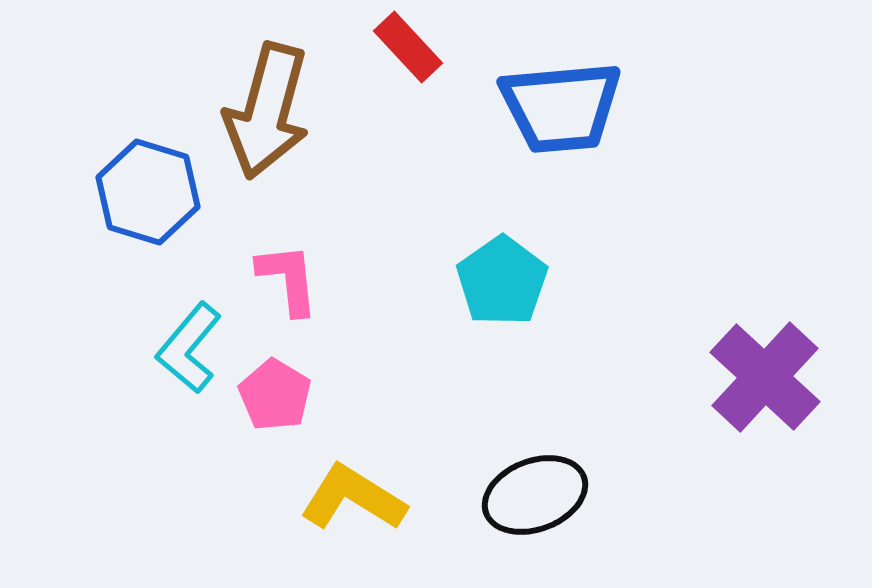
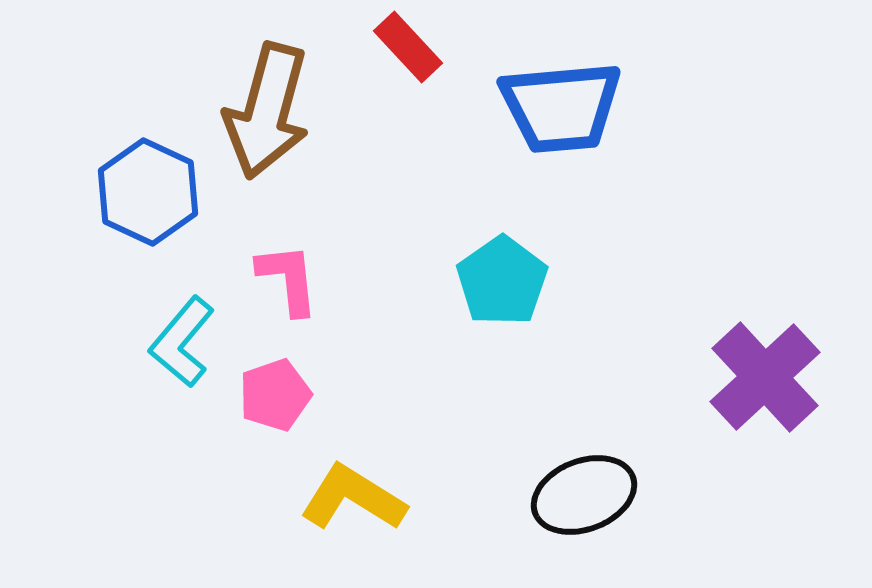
blue hexagon: rotated 8 degrees clockwise
cyan L-shape: moved 7 px left, 6 px up
purple cross: rotated 4 degrees clockwise
pink pentagon: rotated 22 degrees clockwise
black ellipse: moved 49 px right
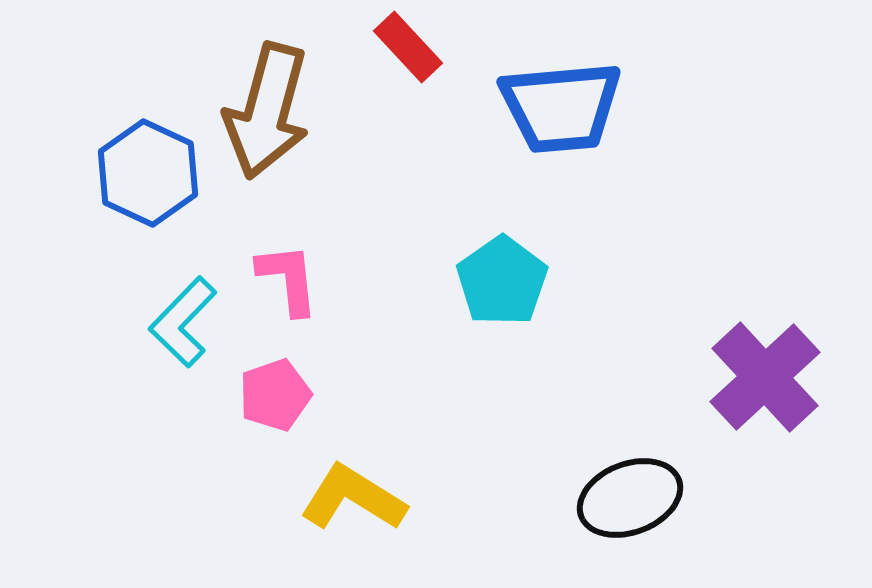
blue hexagon: moved 19 px up
cyan L-shape: moved 1 px right, 20 px up; rotated 4 degrees clockwise
black ellipse: moved 46 px right, 3 px down
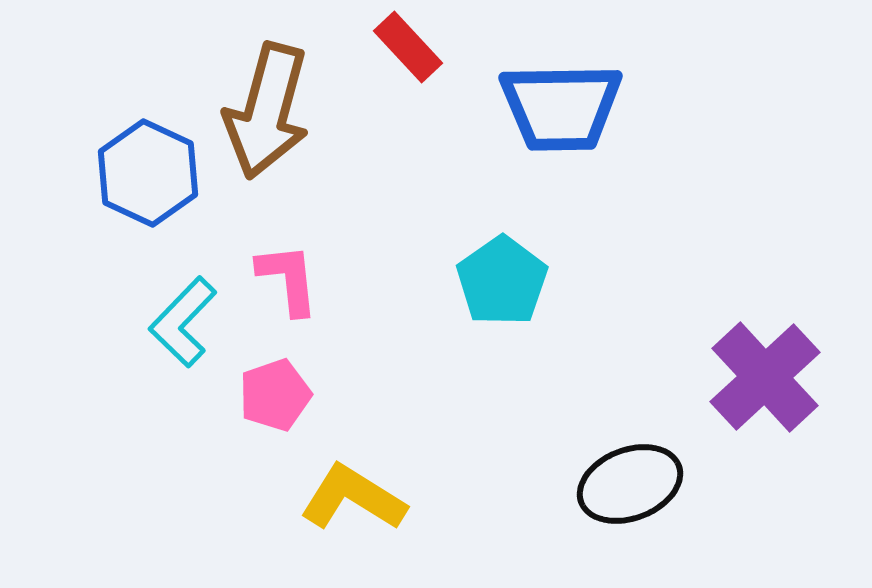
blue trapezoid: rotated 4 degrees clockwise
black ellipse: moved 14 px up
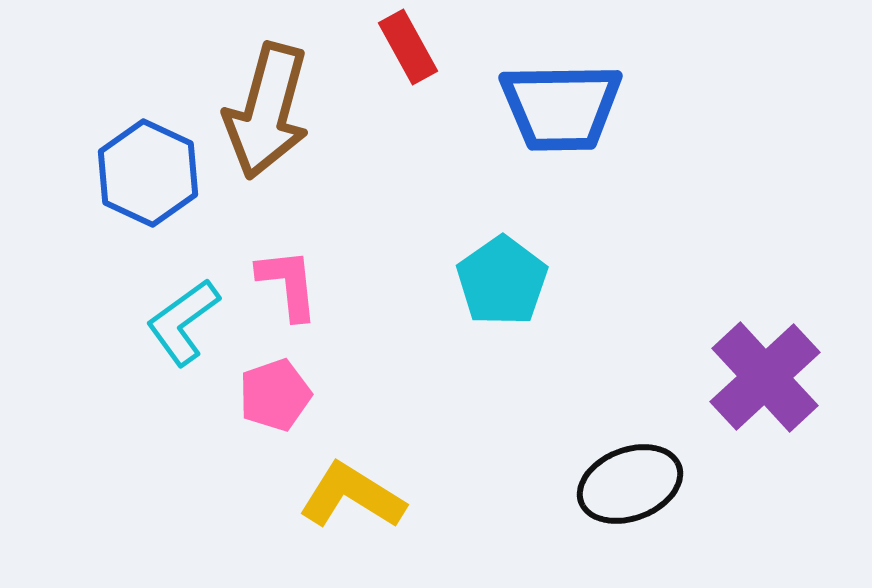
red rectangle: rotated 14 degrees clockwise
pink L-shape: moved 5 px down
cyan L-shape: rotated 10 degrees clockwise
yellow L-shape: moved 1 px left, 2 px up
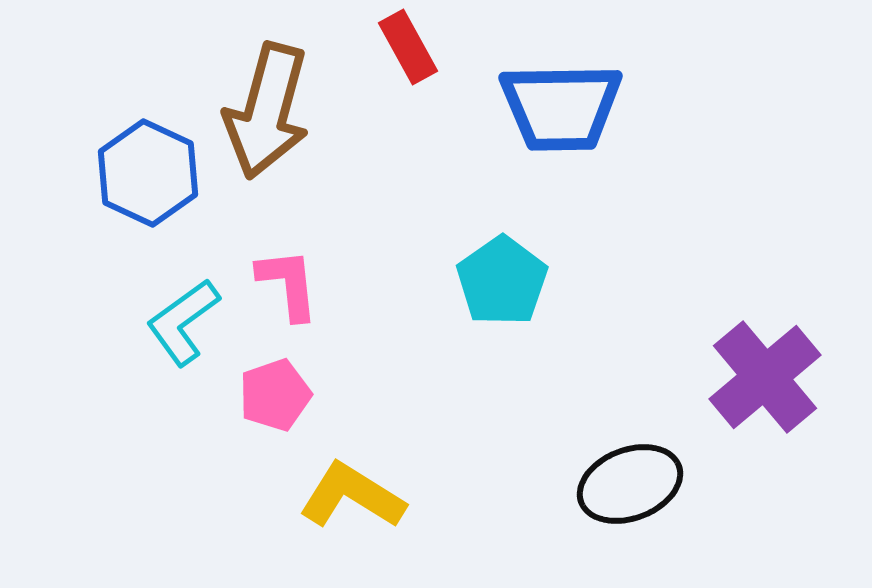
purple cross: rotated 3 degrees clockwise
